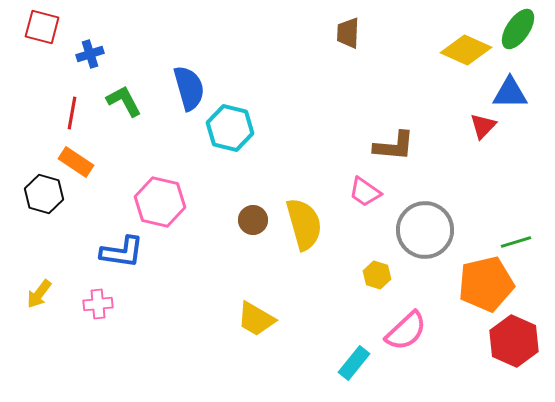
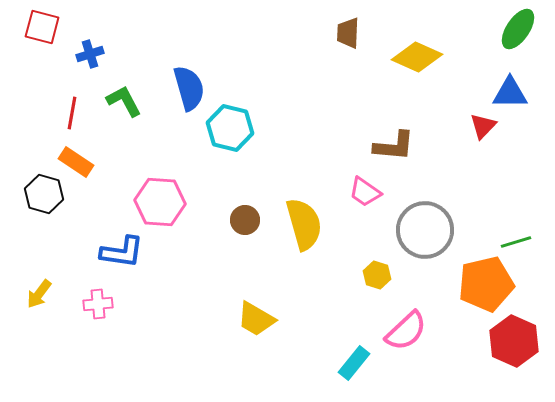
yellow diamond: moved 49 px left, 7 px down
pink hexagon: rotated 9 degrees counterclockwise
brown circle: moved 8 px left
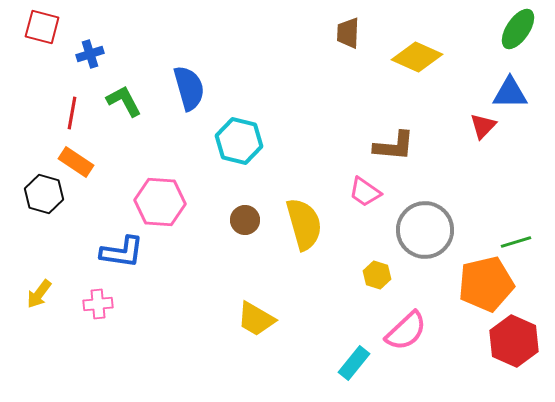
cyan hexagon: moved 9 px right, 13 px down
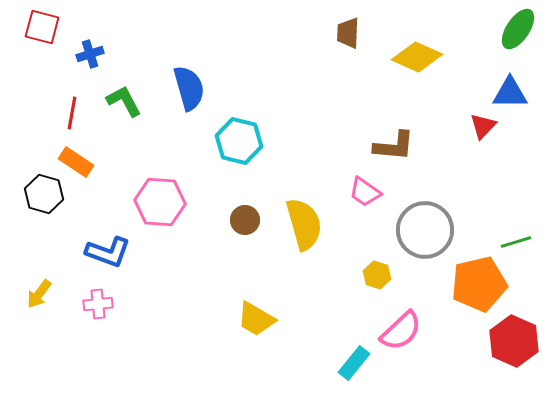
blue L-shape: moved 14 px left; rotated 12 degrees clockwise
orange pentagon: moved 7 px left
pink semicircle: moved 5 px left
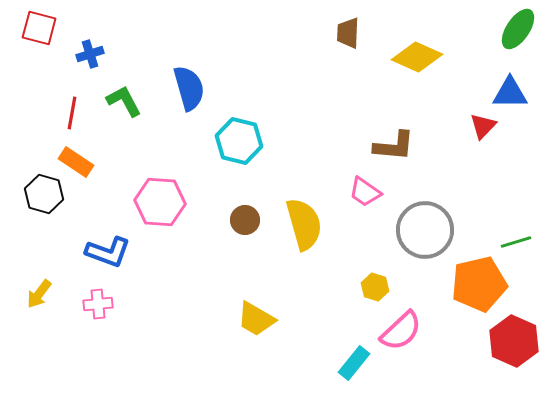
red square: moved 3 px left, 1 px down
yellow hexagon: moved 2 px left, 12 px down
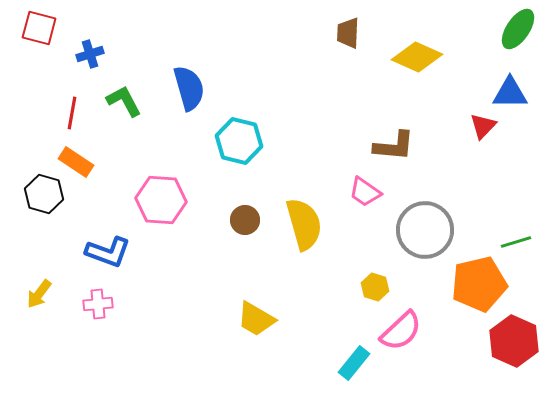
pink hexagon: moved 1 px right, 2 px up
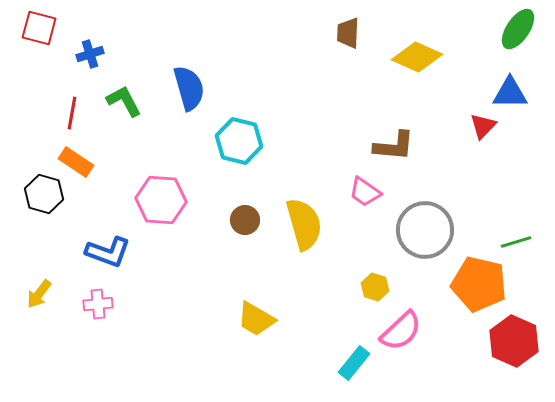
orange pentagon: rotated 26 degrees clockwise
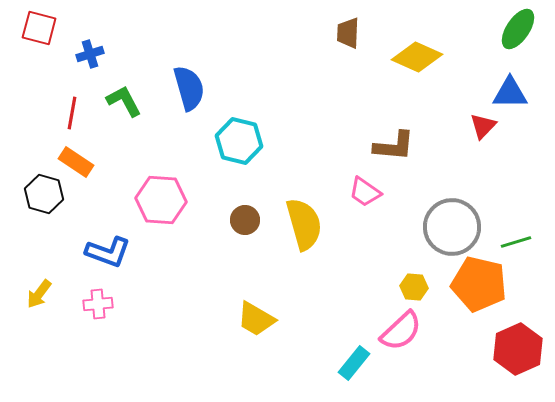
gray circle: moved 27 px right, 3 px up
yellow hexagon: moved 39 px right; rotated 12 degrees counterclockwise
red hexagon: moved 4 px right, 8 px down; rotated 12 degrees clockwise
